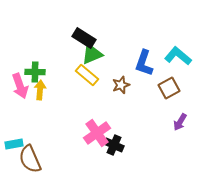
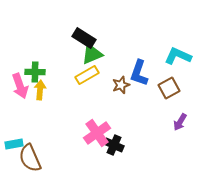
cyan L-shape: rotated 16 degrees counterclockwise
blue L-shape: moved 5 px left, 10 px down
yellow rectangle: rotated 70 degrees counterclockwise
brown semicircle: moved 1 px up
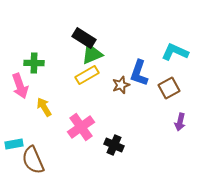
cyan L-shape: moved 3 px left, 4 px up
green cross: moved 1 px left, 9 px up
yellow arrow: moved 4 px right, 17 px down; rotated 36 degrees counterclockwise
purple arrow: rotated 18 degrees counterclockwise
pink cross: moved 16 px left, 6 px up
brown semicircle: moved 3 px right, 2 px down
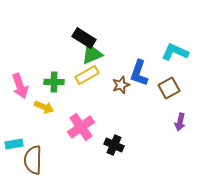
green cross: moved 20 px right, 19 px down
yellow arrow: rotated 144 degrees clockwise
brown semicircle: rotated 24 degrees clockwise
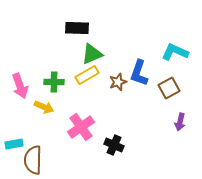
black rectangle: moved 7 px left, 10 px up; rotated 30 degrees counterclockwise
brown star: moved 3 px left, 3 px up
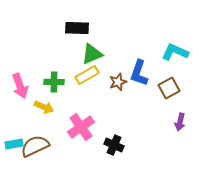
brown semicircle: moved 2 px right, 14 px up; rotated 64 degrees clockwise
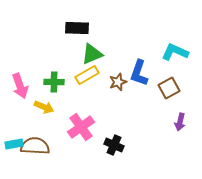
brown semicircle: rotated 28 degrees clockwise
